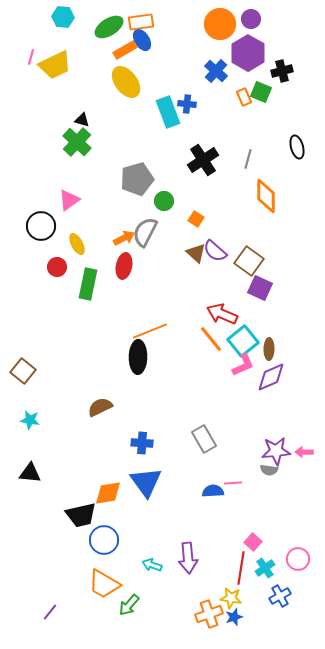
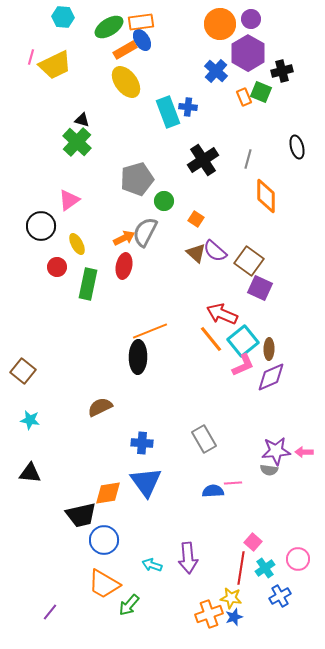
blue cross at (187, 104): moved 1 px right, 3 px down
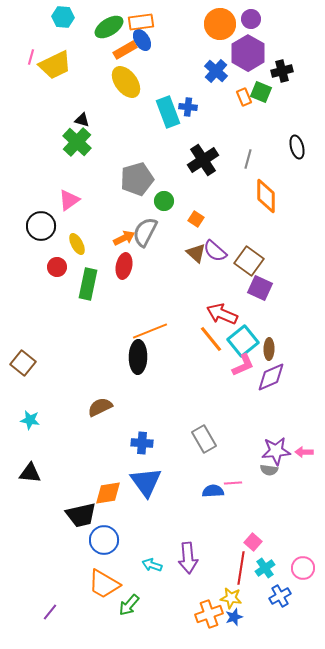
brown square at (23, 371): moved 8 px up
pink circle at (298, 559): moved 5 px right, 9 px down
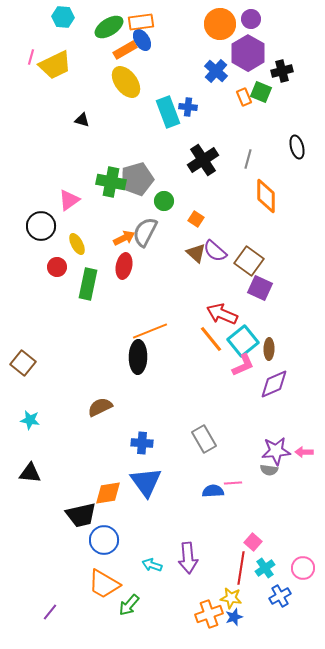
green cross at (77, 142): moved 34 px right, 40 px down; rotated 32 degrees counterclockwise
purple diamond at (271, 377): moved 3 px right, 7 px down
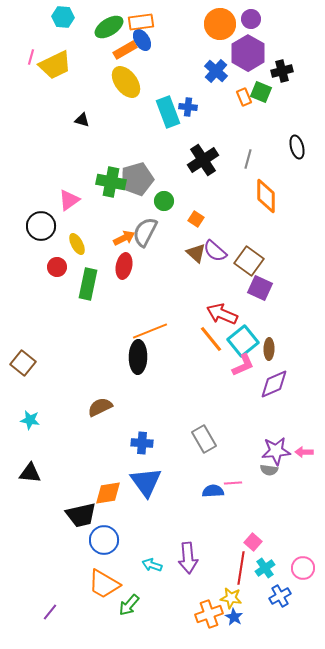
blue star at (234, 617): rotated 24 degrees counterclockwise
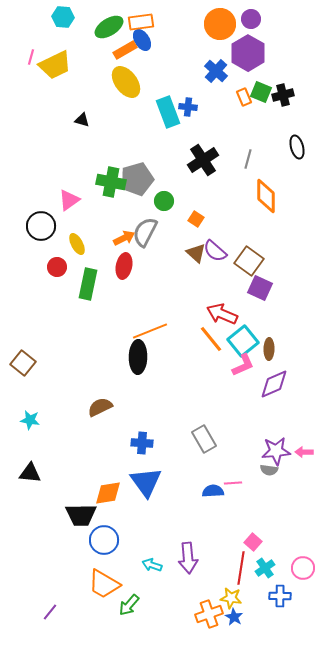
black cross at (282, 71): moved 1 px right, 24 px down
black trapezoid at (81, 515): rotated 12 degrees clockwise
blue cross at (280, 596): rotated 30 degrees clockwise
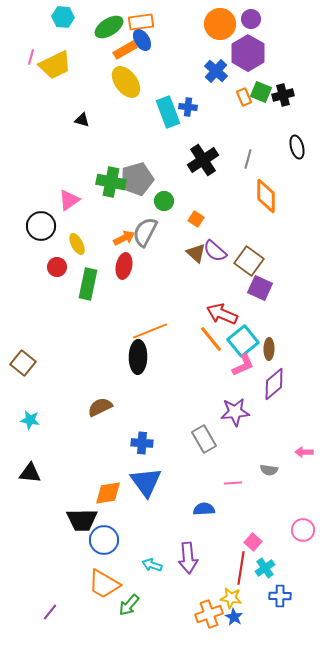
purple diamond at (274, 384): rotated 16 degrees counterclockwise
purple star at (276, 451): moved 41 px left, 39 px up
blue semicircle at (213, 491): moved 9 px left, 18 px down
black trapezoid at (81, 515): moved 1 px right, 5 px down
pink circle at (303, 568): moved 38 px up
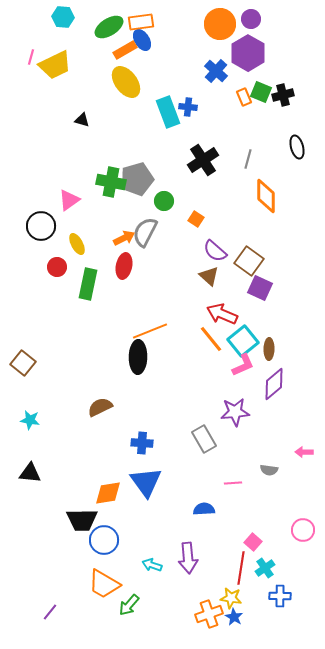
brown triangle at (196, 253): moved 13 px right, 23 px down
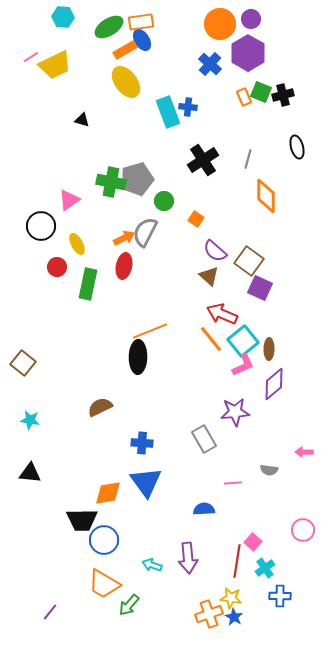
pink line at (31, 57): rotated 42 degrees clockwise
blue cross at (216, 71): moved 6 px left, 7 px up
red line at (241, 568): moved 4 px left, 7 px up
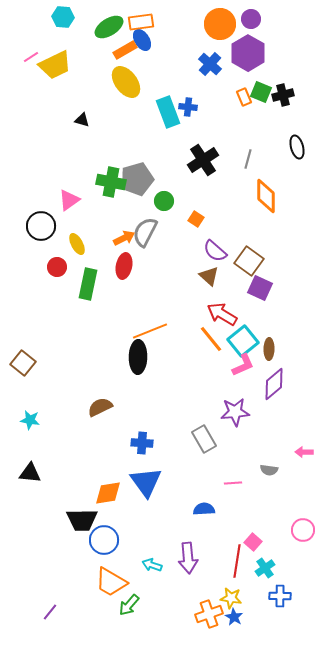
red arrow at (222, 314): rotated 8 degrees clockwise
orange trapezoid at (104, 584): moved 7 px right, 2 px up
